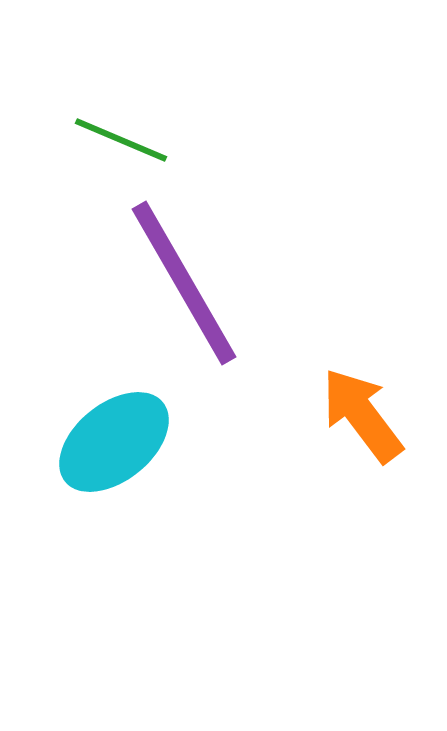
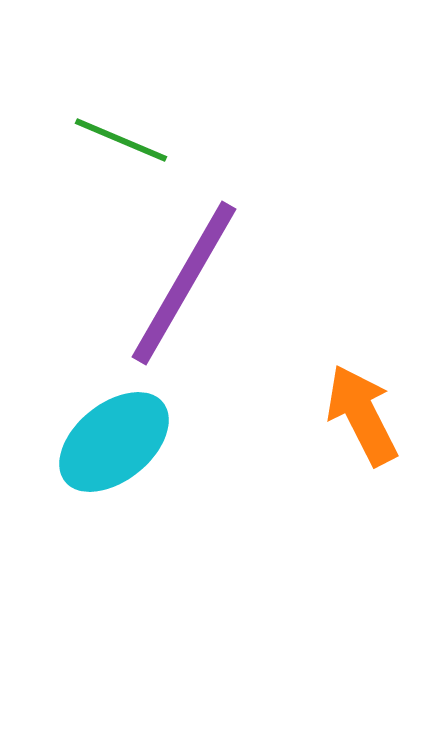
purple line: rotated 60 degrees clockwise
orange arrow: rotated 10 degrees clockwise
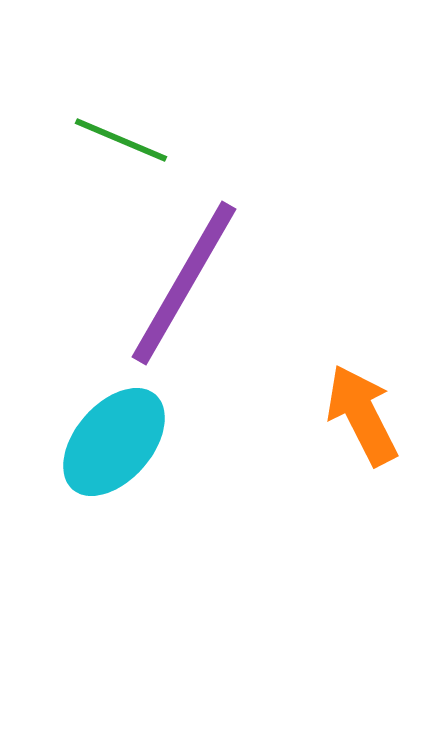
cyan ellipse: rotated 10 degrees counterclockwise
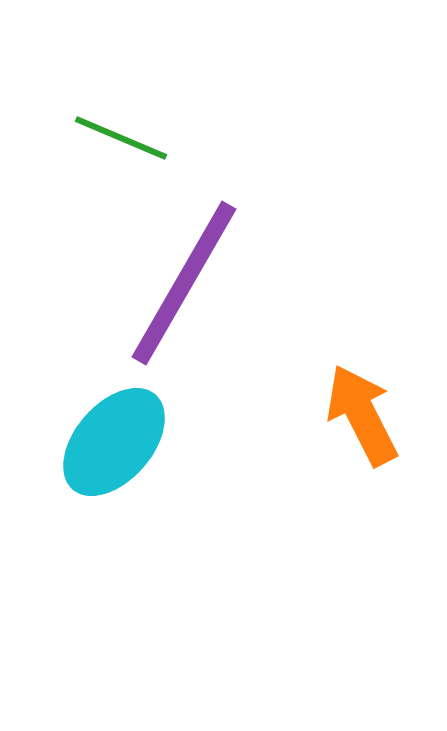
green line: moved 2 px up
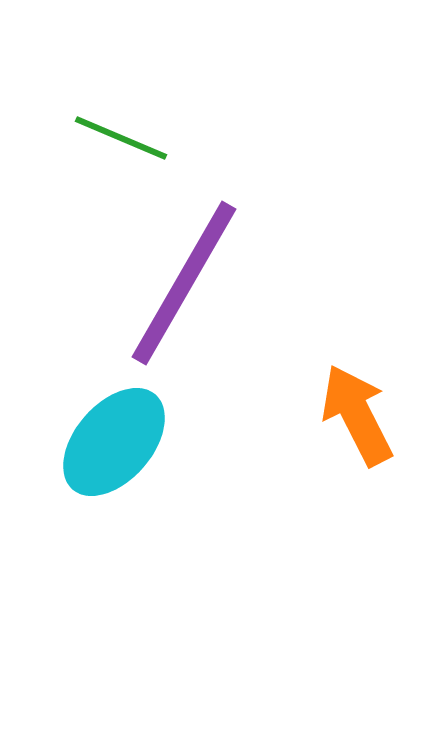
orange arrow: moved 5 px left
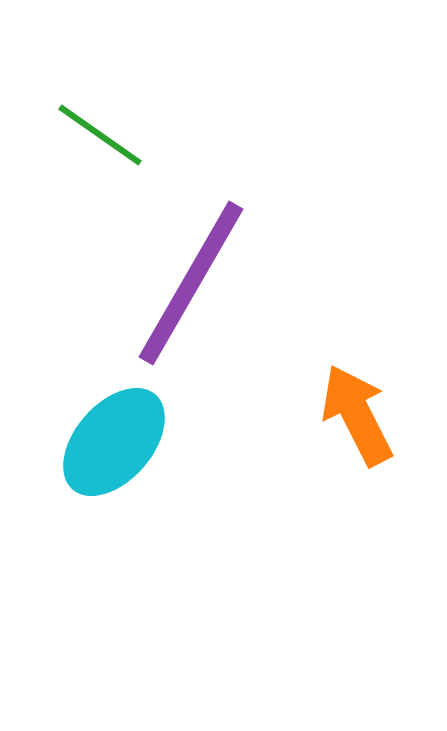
green line: moved 21 px left, 3 px up; rotated 12 degrees clockwise
purple line: moved 7 px right
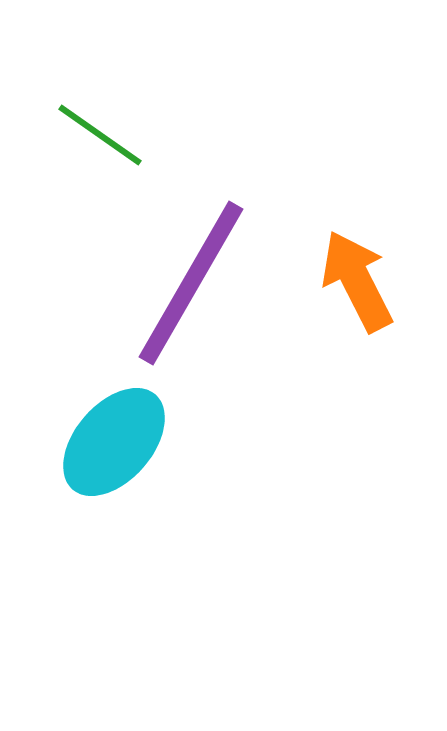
orange arrow: moved 134 px up
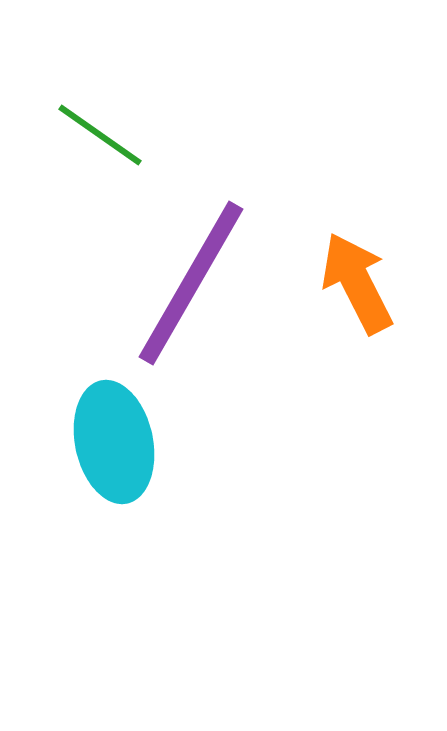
orange arrow: moved 2 px down
cyan ellipse: rotated 53 degrees counterclockwise
